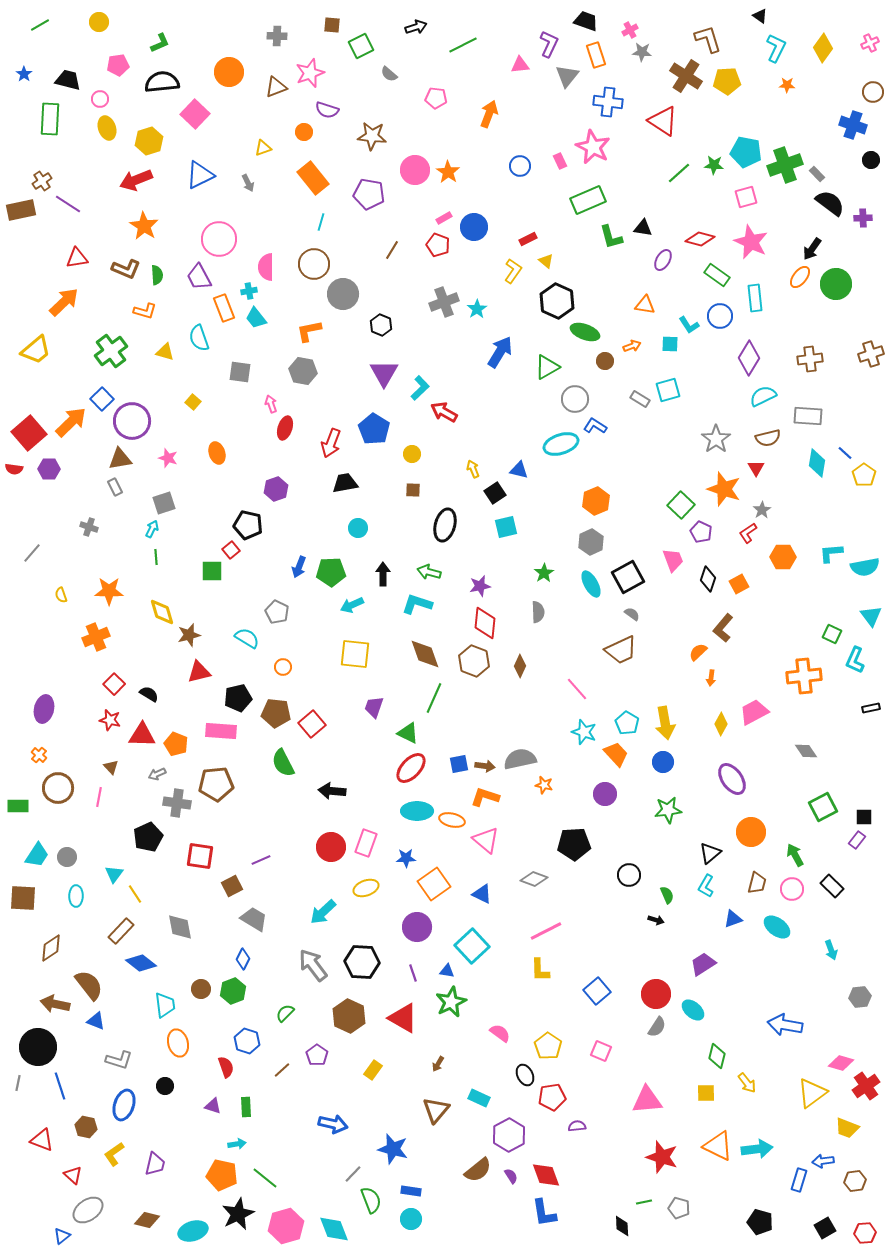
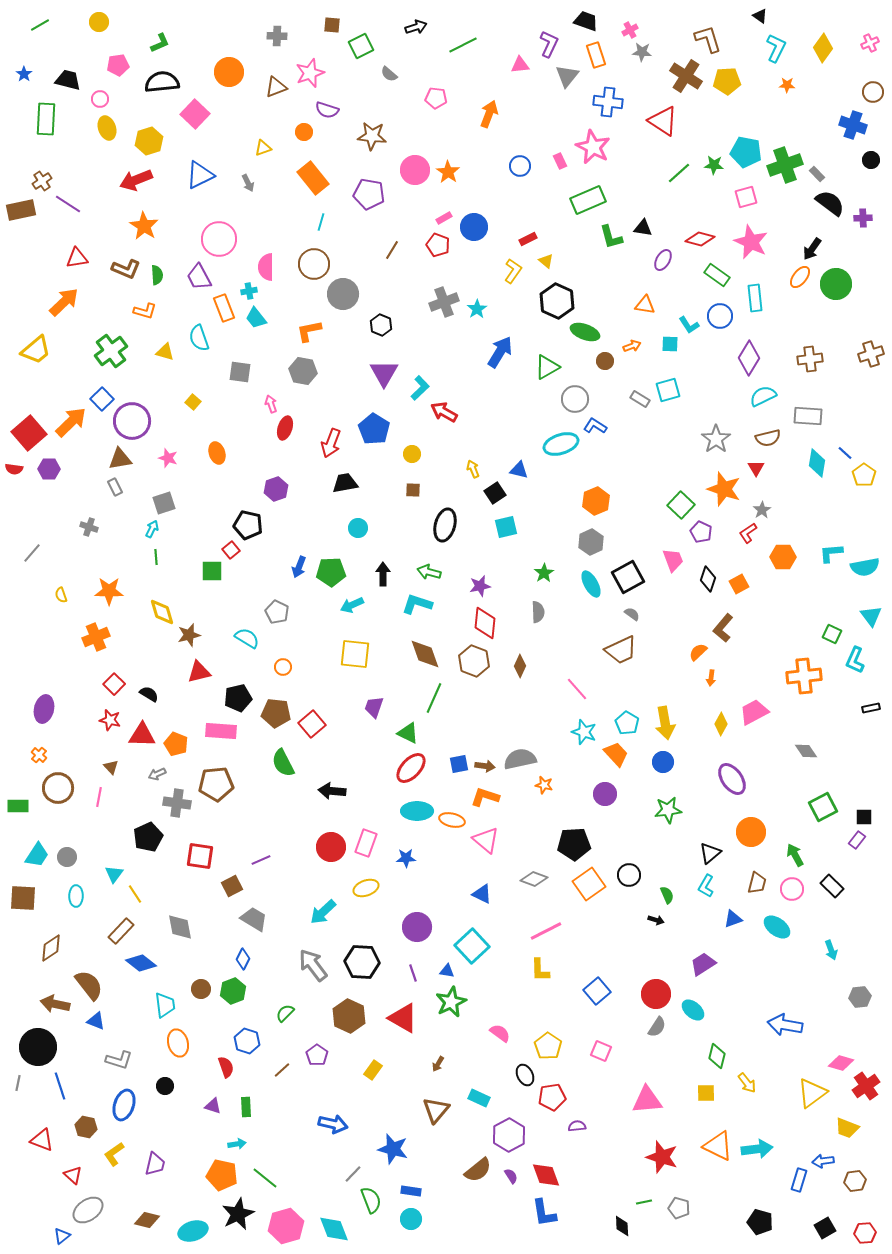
green rectangle at (50, 119): moved 4 px left
orange square at (434, 884): moved 155 px right
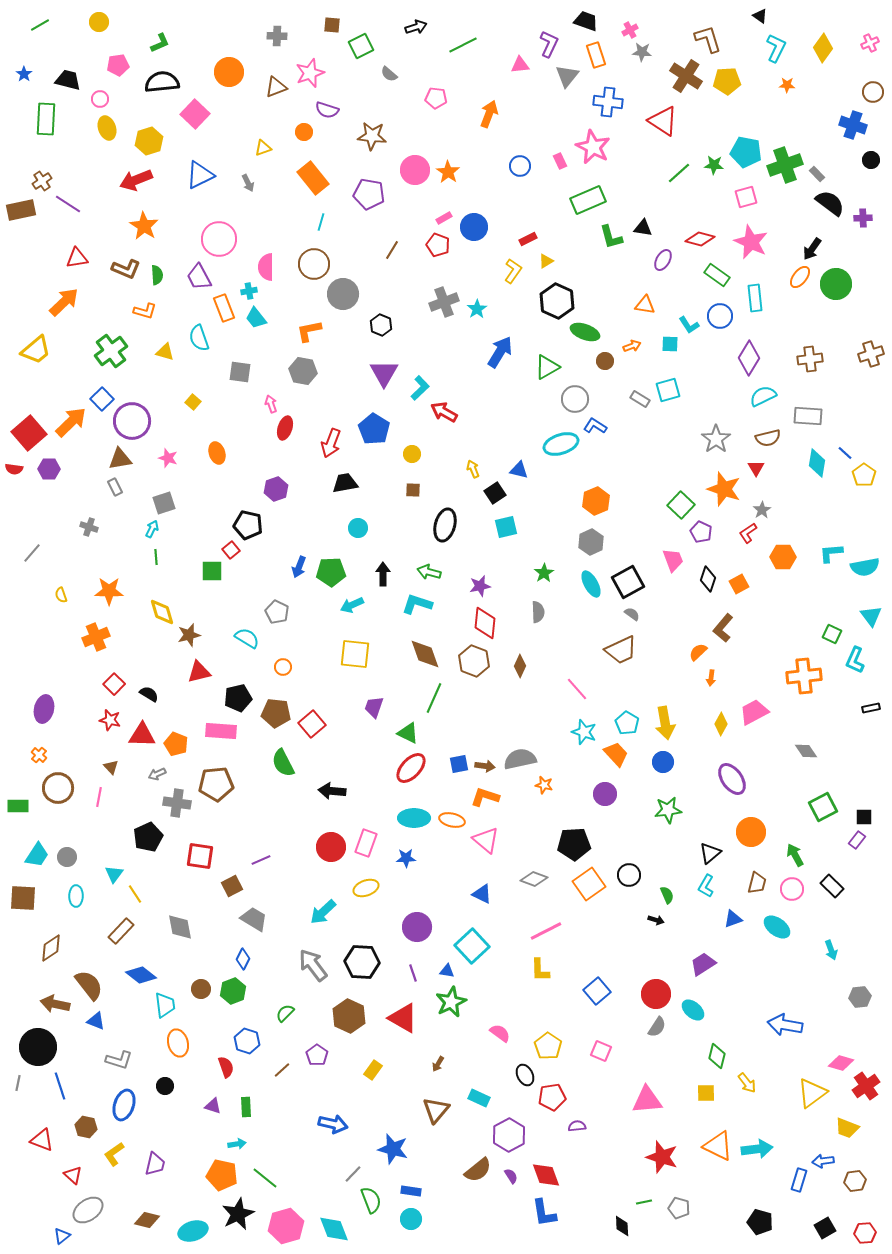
yellow triangle at (546, 261): rotated 49 degrees clockwise
black square at (628, 577): moved 5 px down
cyan ellipse at (417, 811): moved 3 px left, 7 px down
blue diamond at (141, 963): moved 12 px down
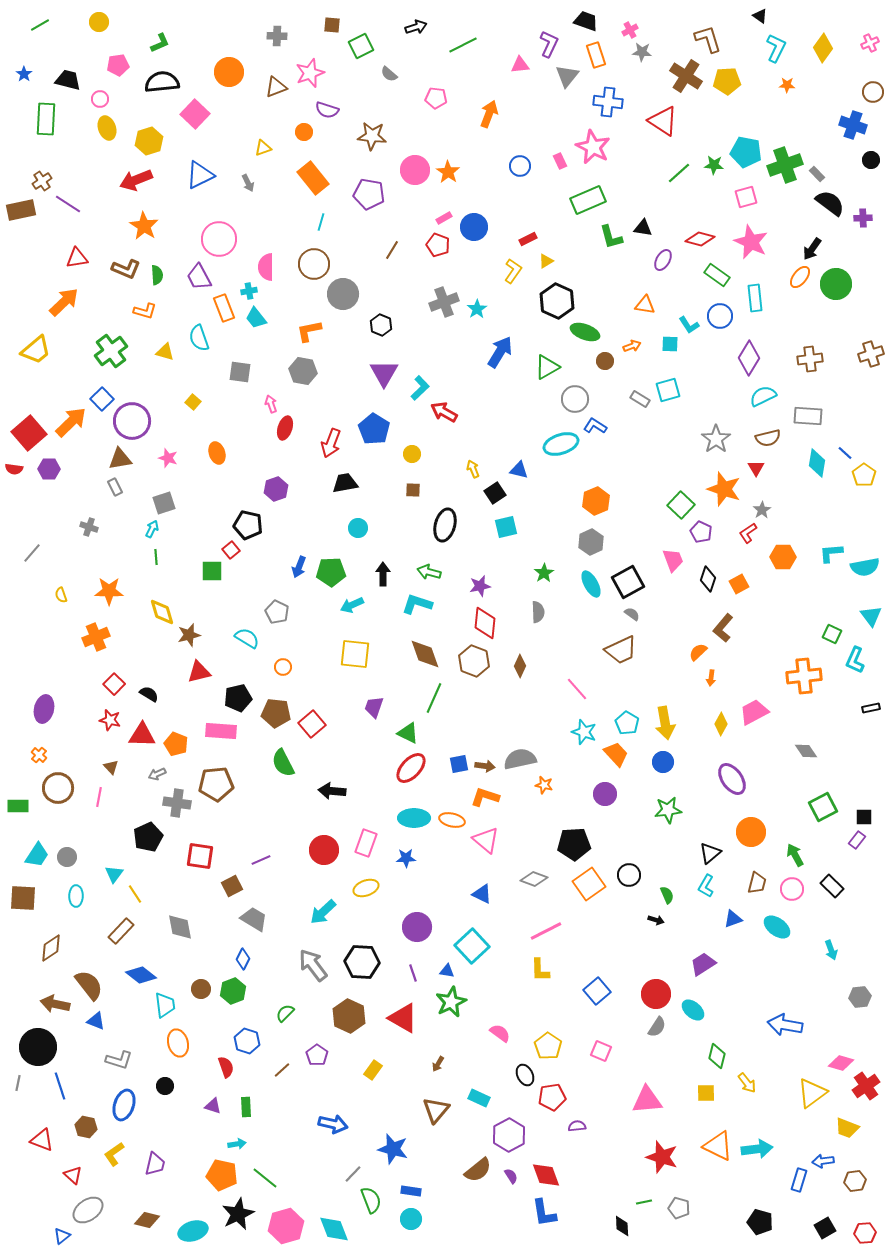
red circle at (331, 847): moved 7 px left, 3 px down
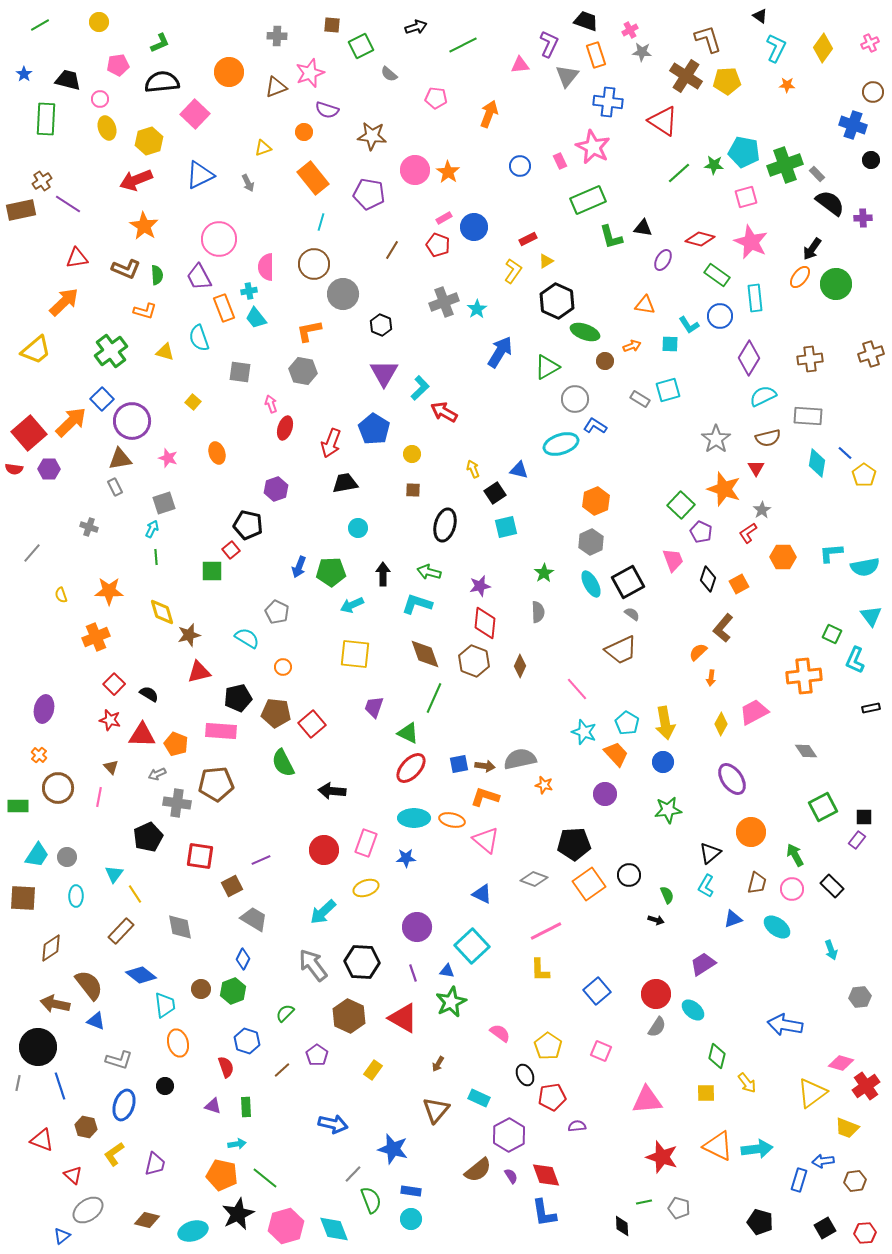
cyan pentagon at (746, 152): moved 2 px left
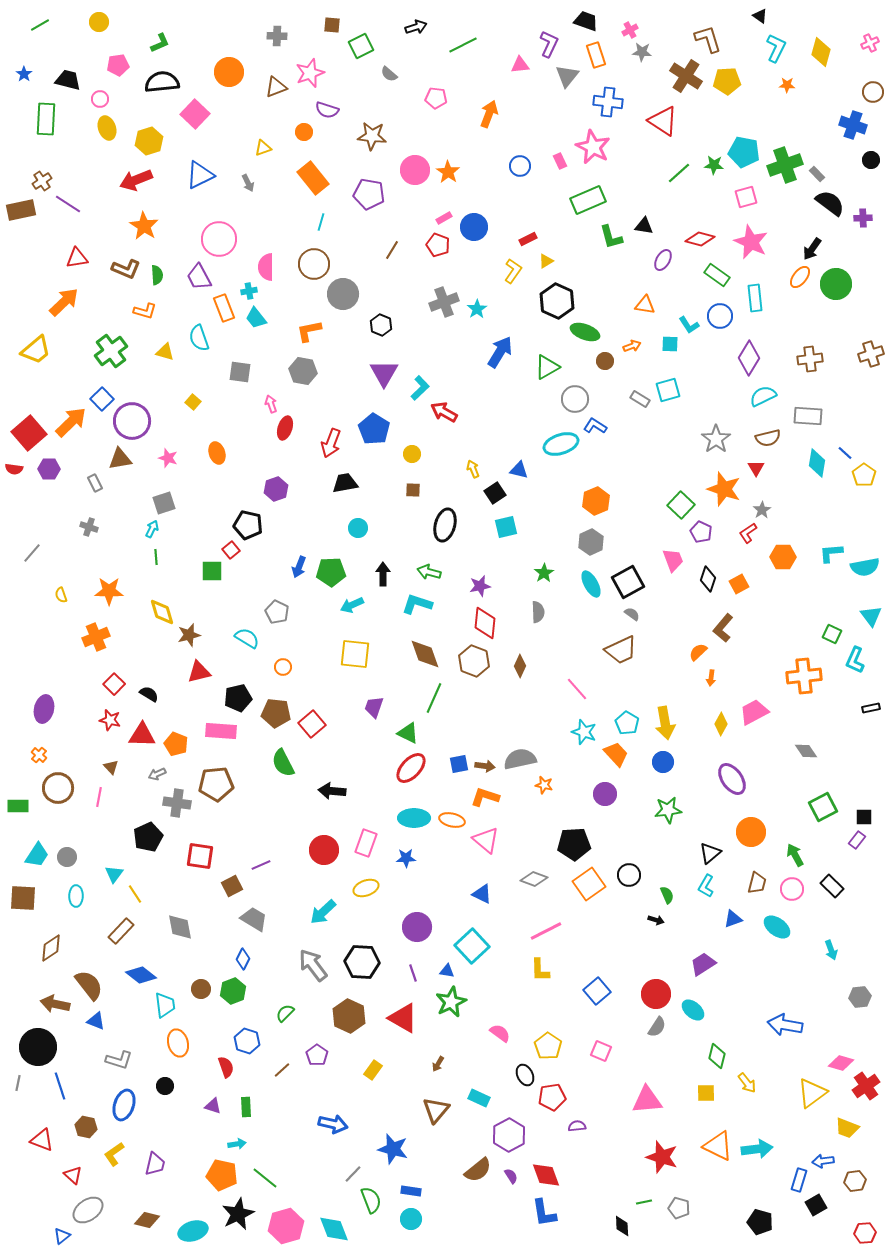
yellow diamond at (823, 48): moved 2 px left, 4 px down; rotated 20 degrees counterclockwise
black triangle at (643, 228): moved 1 px right, 2 px up
gray rectangle at (115, 487): moved 20 px left, 4 px up
purple line at (261, 860): moved 5 px down
black square at (825, 1228): moved 9 px left, 23 px up
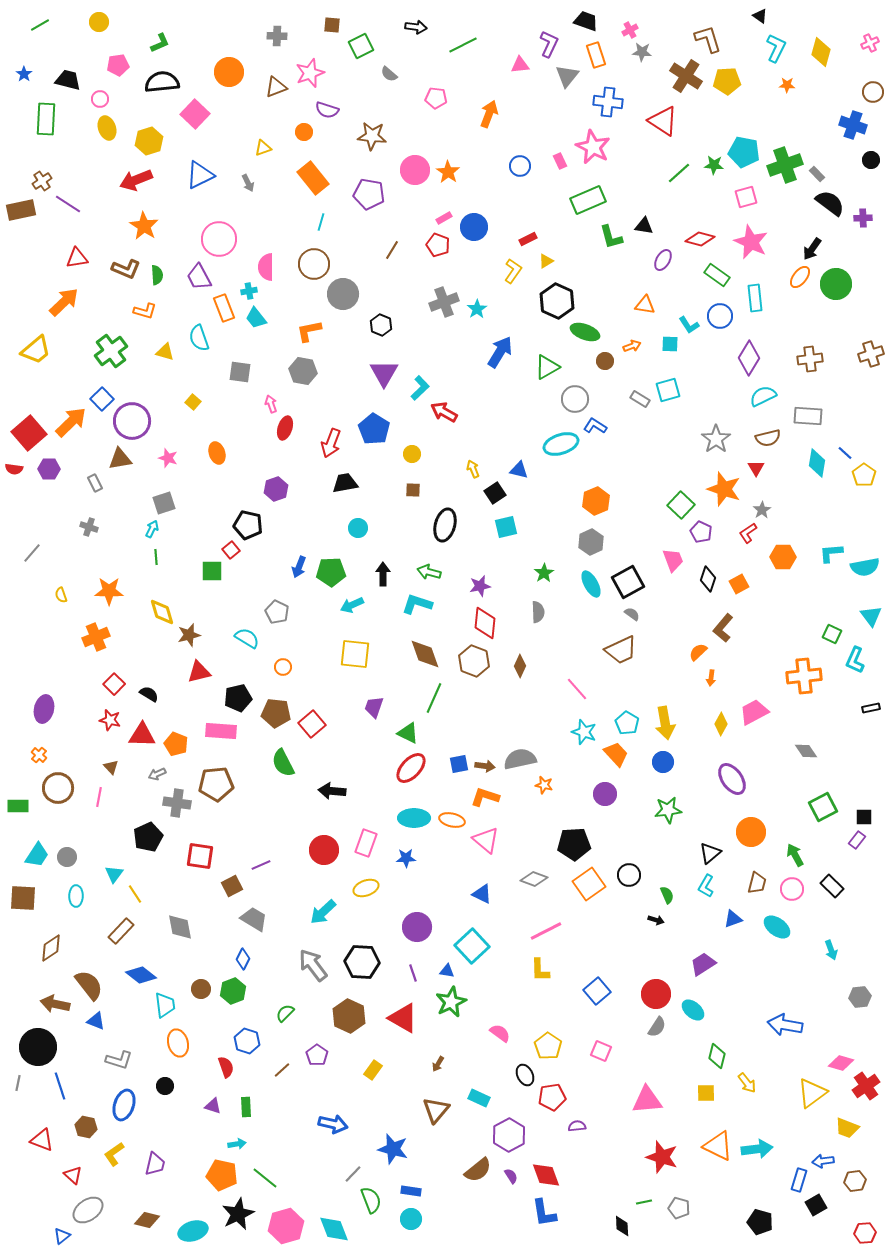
black arrow at (416, 27): rotated 25 degrees clockwise
